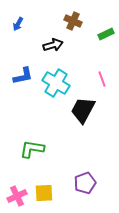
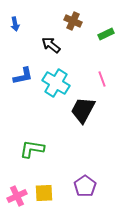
blue arrow: moved 3 px left; rotated 40 degrees counterclockwise
black arrow: moved 2 px left; rotated 126 degrees counterclockwise
purple pentagon: moved 3 px down; rotated 15 degrees counterclockwise
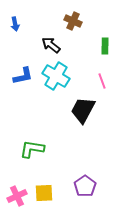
green rectangle: moved 1 px left, 12 px down; rotated 63 degrees counterclockwise
pink line: moved 2 px down
cyan cross: moved 7 px up
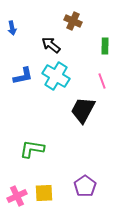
blue arrow: moved 3 px left, 4 px down
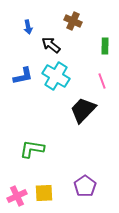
blue arrow: moved 16 px right, 1 px up
black trapezoid: rotated 16 degrees clockwise
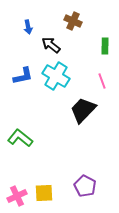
green L-shape: moved 12 px left, 11 px up; rotated 30 degrees clockwise
purple pentagon: rotated 10 degrees counterclockwise
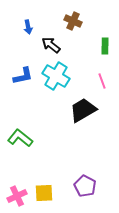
black trapezoid: rotated 16 degrees clockwise
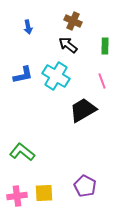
black arrow: moved 17 px right
blue L-shape: moved 1 px up
green L-shape: moved 2 px right, 14 px down
pink cross: rotated 18 degrees clockwise
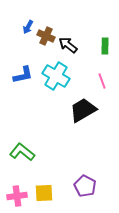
brown cross: moved 27 px left, 15 px down
blue arrow: rotated 40 degrees clockwise
